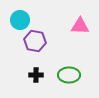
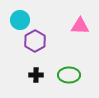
purple hexagon: rotated 20 degrees clockwise
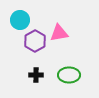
pink triangle: moved 21 px left, 7 px down; rotated 12 degrees counterclockwise
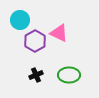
pink triangle: rotated 36 degrees clockwise
black cross: rotated 24 degrees counterclockwise
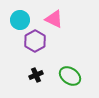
pink triangle: moved 5 px left, 14 px up
green ellipse: moved 1 px right, 1 px down; rotated 35 degrees clockwise
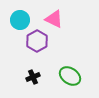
purple hexagon: moved 2 px right
black cross: moved 3 px left, 2 px down
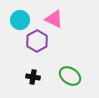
black cross: rotated 32 degrees clockwise
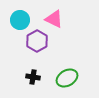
green ellipse: moved 3 px left, 2 px down; rotated 65 degrees counterclockwise
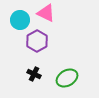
pink triangle: moved 8 px left, 6 px up
black cross: moved 1 px right, 3 px up; rotated 16 degrees clockwise
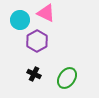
green ellipse: rotated 25 degrees counterclockwise
